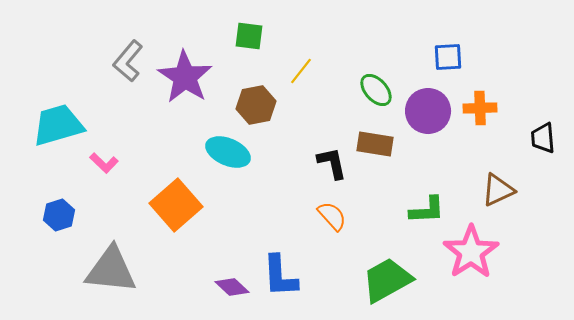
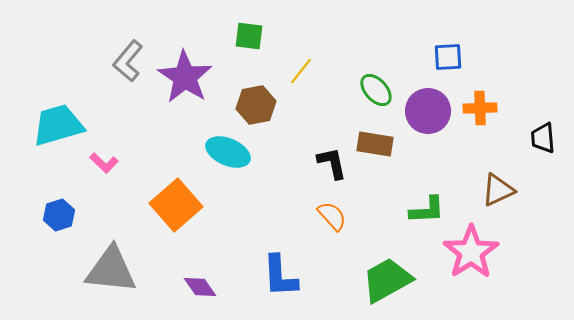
purple diamond: moved 32 px left; rotated 12 degrees clockwise
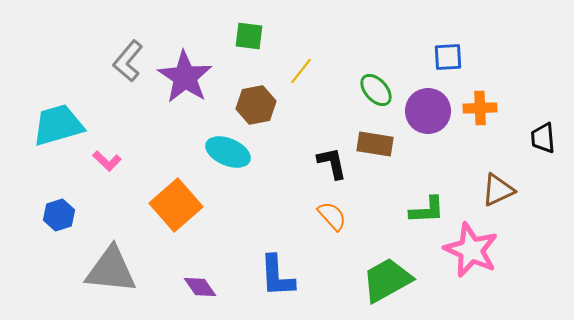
pink L-shape: moved 3 px right, 2 px up
pink star: moved 2 px up; rotated 14 degrees counterclockwise
blue L-shape: moved 3 px left
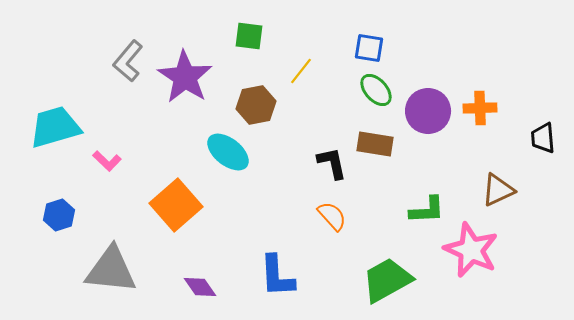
blue square: moved 79 px left, 9 px up; rotated 12 degrees clockwise
cyan trapezoid: moved 3 px left, 2 px down
cyan ellipse: rotated 15 degrees clockwise
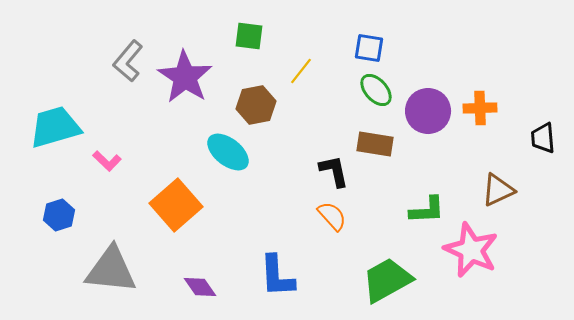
black L-shape: moved 2 px right, 8 px down
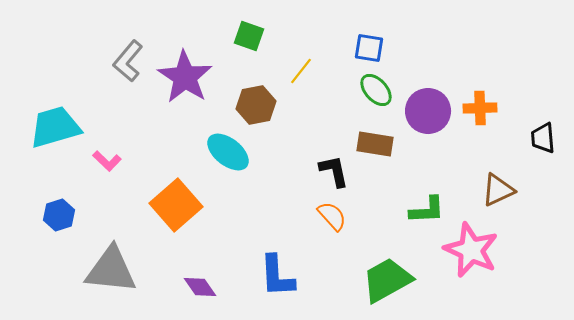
green square: rotated 12 degrees clockwise
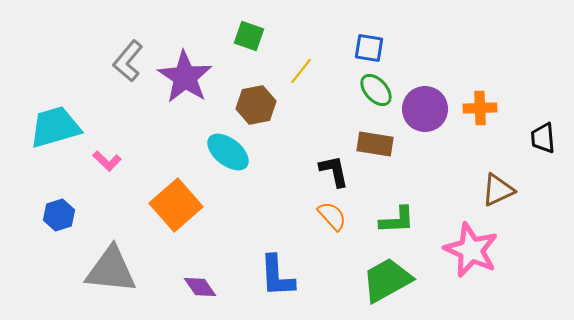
purple circle: moved 3 px left, 2 px up
green L-shape: moved 30 px left, 10 px down
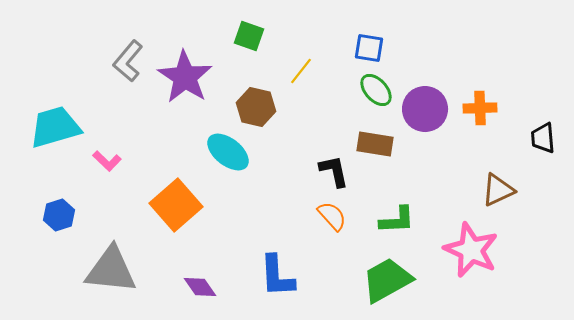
brown hexagon: moved 2 px down; rotated 24 degrees clockwise
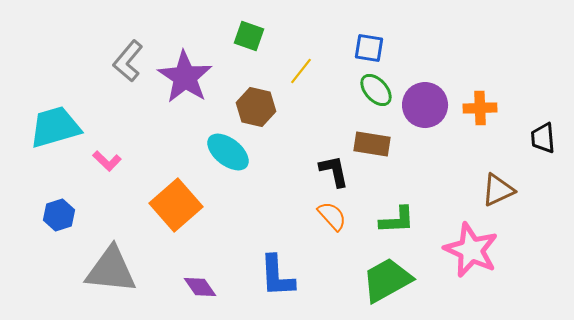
purple circle: moved 4 px up
brown rectangle: moved 3 px left
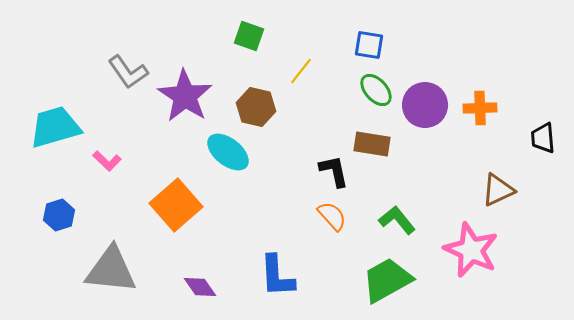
blue square: moved 3 px up
gray L-shape: moved 11 px down; rotated 75 degrees counterclockwise
purple star: moved 19 px down
green L-shape: rotated 126 degrees counterclockwise
